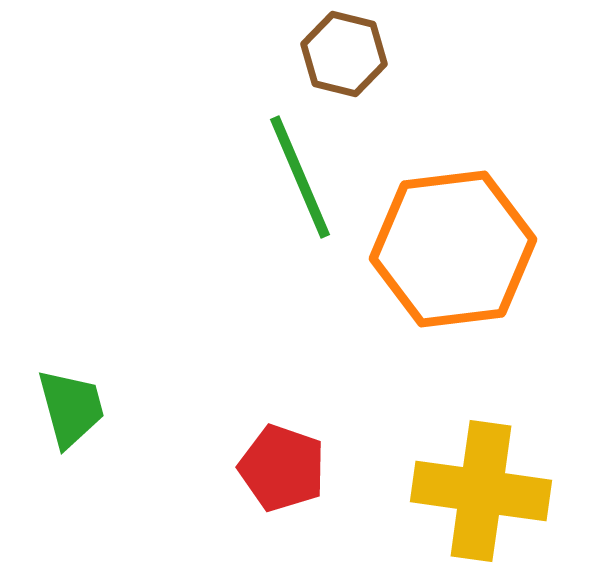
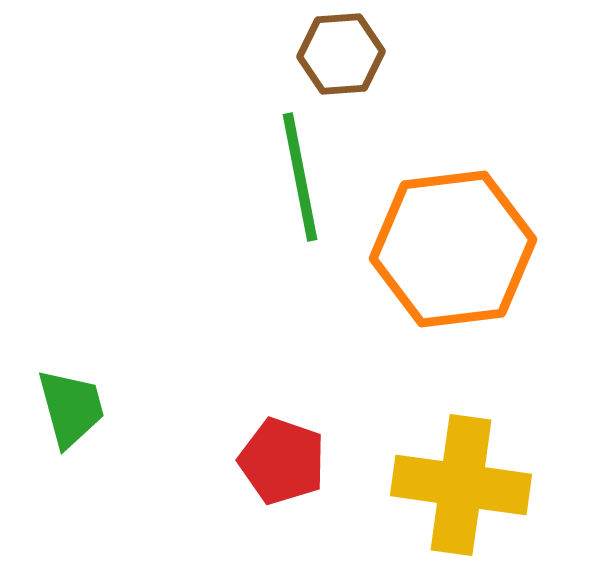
brown hexagon: moved 3 px left; rotated 18 degrees counterclockwise
green line: rotated 12 degrees clockwise
red pentagon: moved 7 px up
yellow cross: moved 20 px left, 6 px up
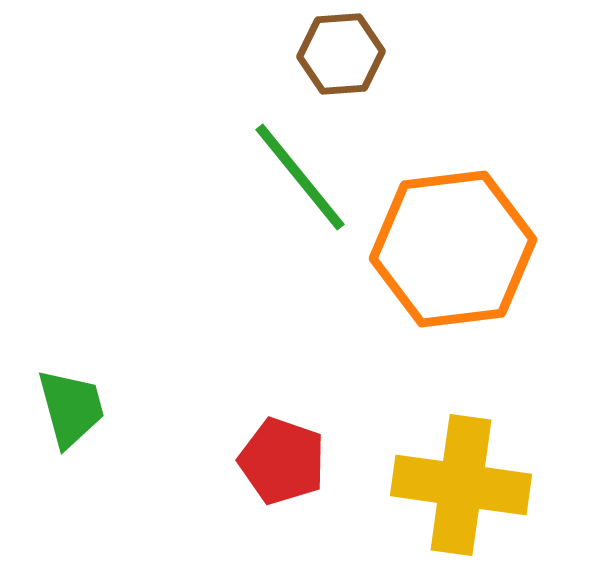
green line: rotated 28 degrees counterclockwise
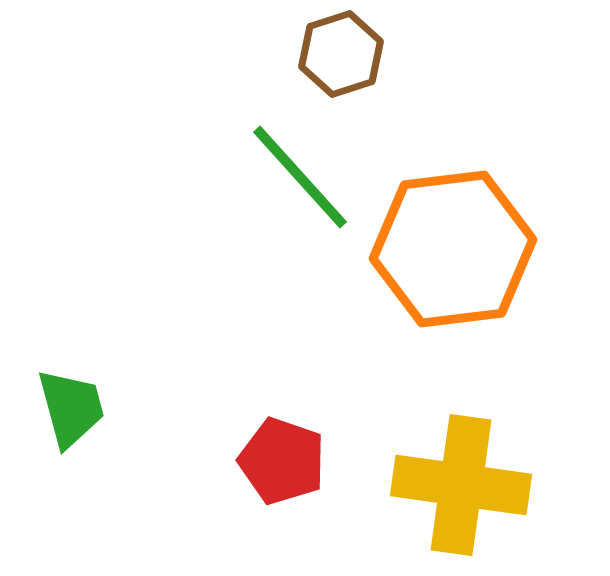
brown hexagon: rotated 14 degrees counterclockwise
green line: rotated 3 degrees counterclockwise
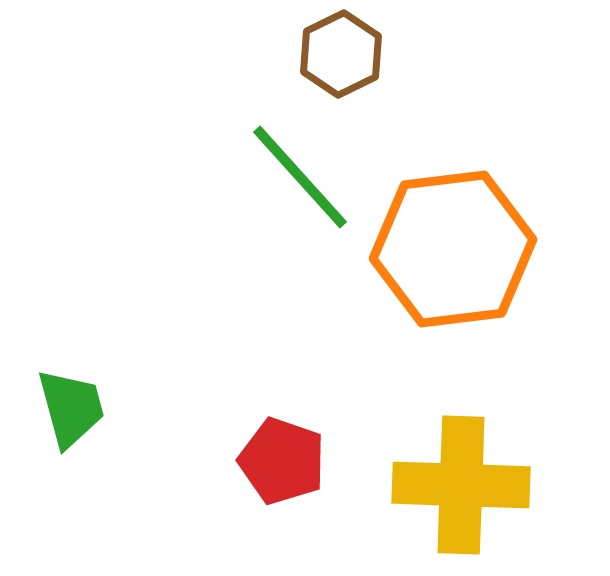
brown hexagon: rotated 8 degrees counterclockwise
yellow cross: rotated 6 degrees counterclockwise
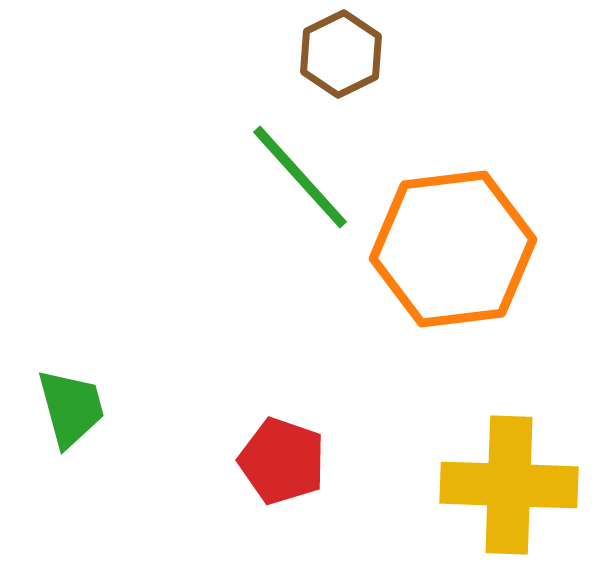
yellow cross: moved 48 px right
